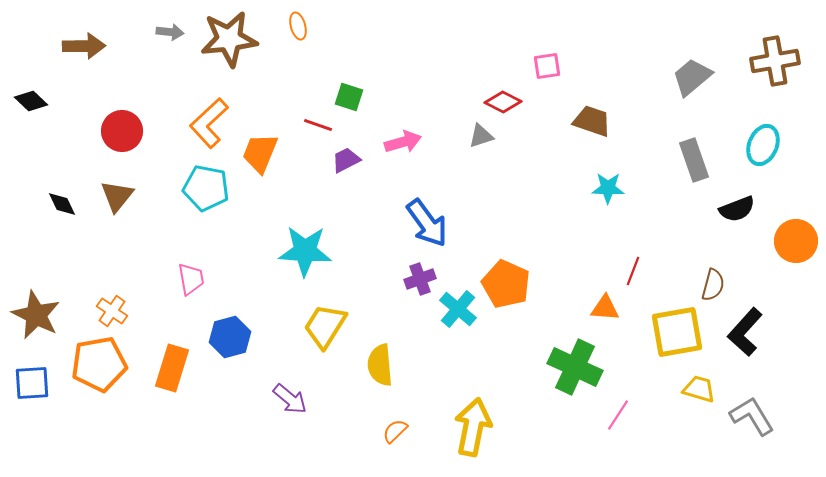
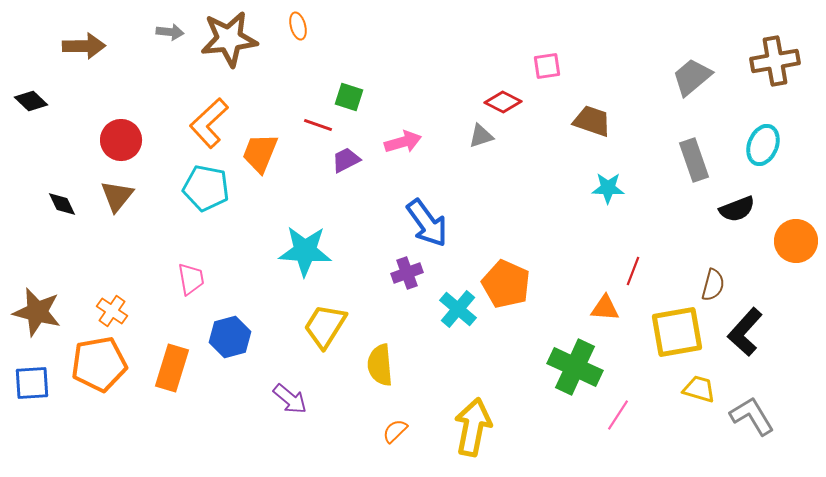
red circle at (122, 131): moved 1 px left, 9 px down
purple cross at (420, 279): moved 13 px left, 6 px up
brown star at (36, 315): moved 1 px right, 3 px up; rotated 12 degrees counterclockwise
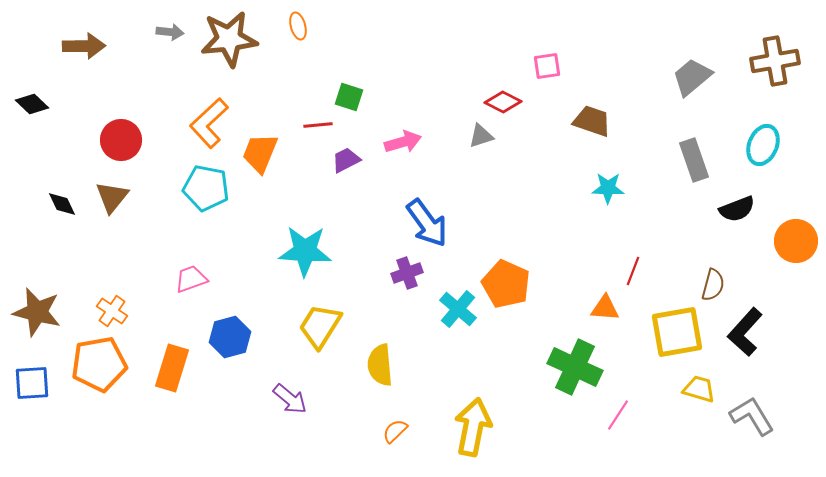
black diamond at (31, 101): moved 1 px right, 3 px down
red line at (318, 125): rotated 24 degrees counterclockwise
brown triangle at (117, 196): moved 5 px left, 1 px down
pink trapezoid at (191, 279): rotated 100 degrees counterclockwise
yellow trapezoid at (325, 326): moved 5 px left
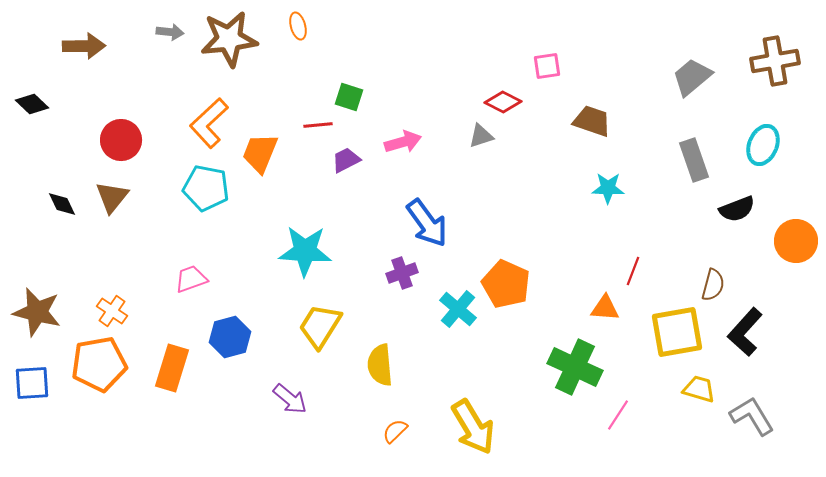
purple cross at (407, 273): moved 5 px left
yellow arrow at (473, 427): rotated 138 degrees clockwise
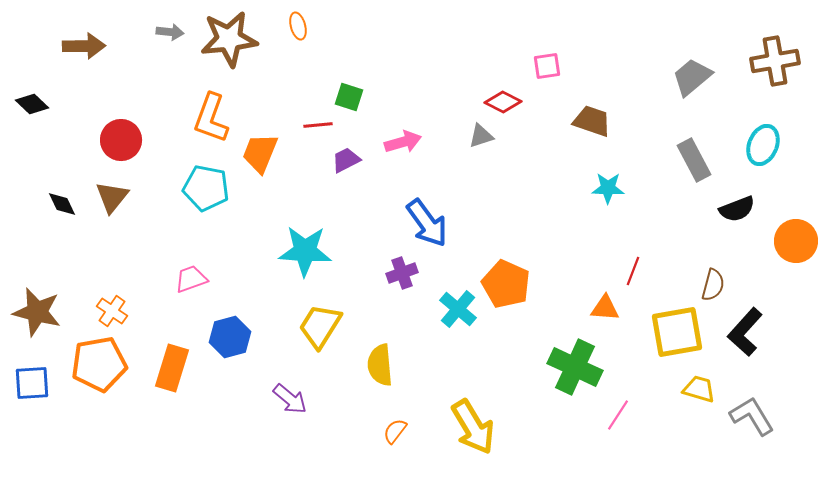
orange L-shape at (209, 123): moved 2 px right, 5 px up; rotated 27 degrees counterclockwise
gray rectangle at (694, 160): rotated 9 degrees counterclockwise
orange semicircle at (395, 431): rotated 8 degrees counterclockwise
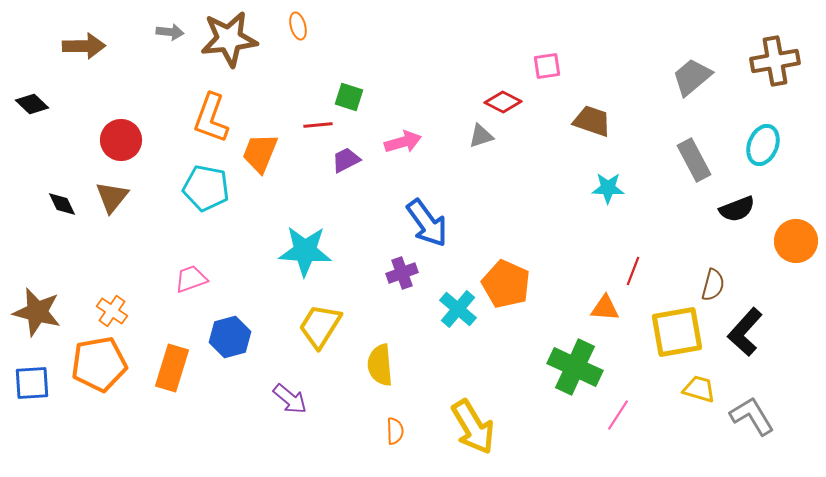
orange semicircle at (395, 431): rotated 140 degrees clockwise
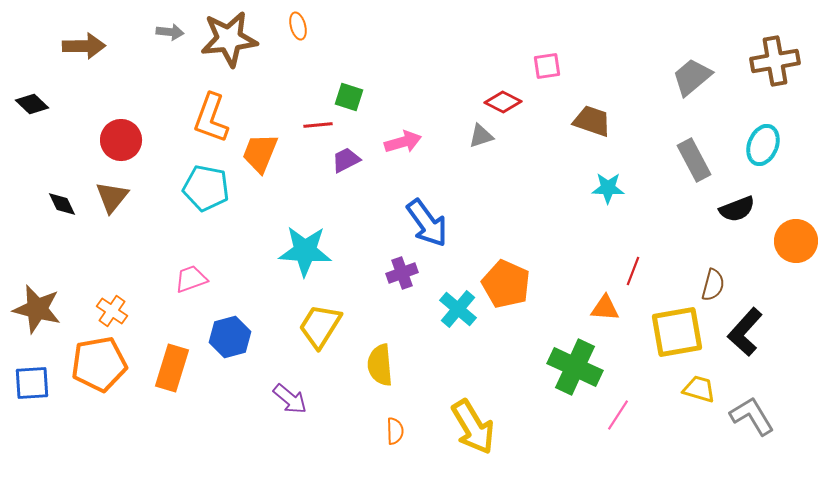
brown star at (37, 312): moved 3 px up
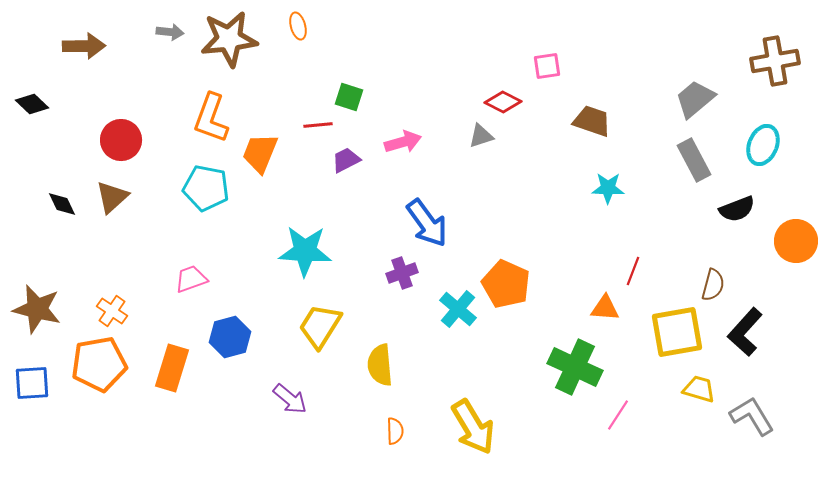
gray trapezoid at (692, 77): moved 3 px right, 22 px down
brown triangle at (112, 197): rotated 9 degrees clockwise
